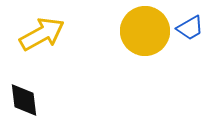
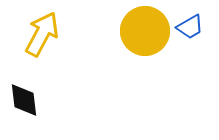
blue trapezoid: moved 1 px up
yellow arrow: rotated 33 degrees counterclockwise
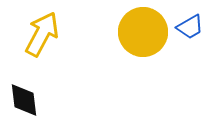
yellow circle: moved 2 px left, 1 px down
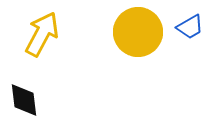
yellow circle: moved 5 px left
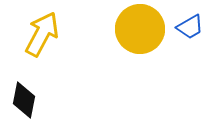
yellow circle: moved 2 px right, 3 px up
black diamond: rotated 18 degrees clockwise
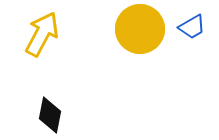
blue trapezoid: moved 2 px right
black diamond: moved 26 px right, 15 px down
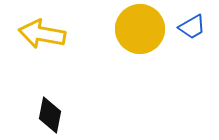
yellow arrow: rotated 108 degrees counterclockwise
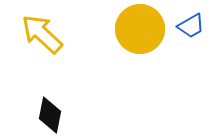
blue trapezoid: moved 1 px left, 1 px up
yellow arrow: rotated 33 degrees clockwise
